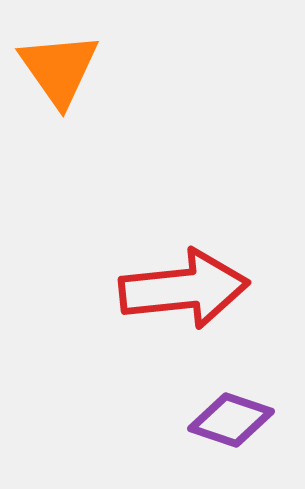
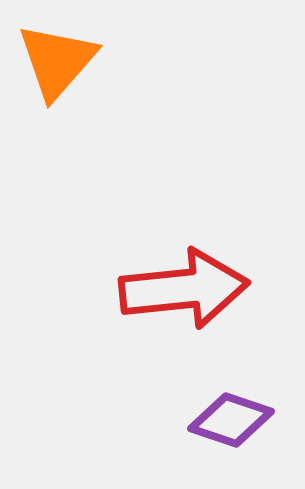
orange triangle: moved 2 px left, 8 px up; rotated 16 degrees clockwise
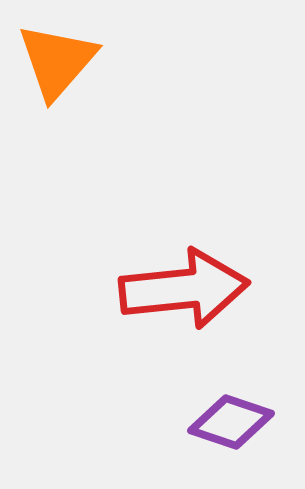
purple diamond: moved 2 px down
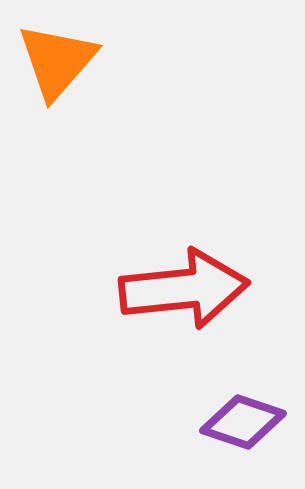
purple diamond: moved 12 px right
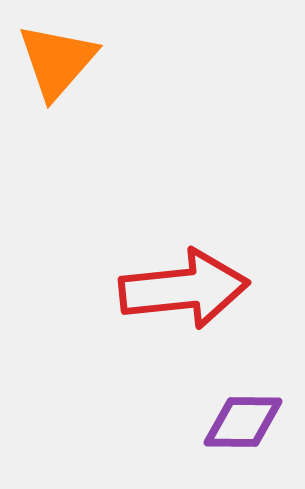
purple diamond: rotated 18 degrees counterclockwise
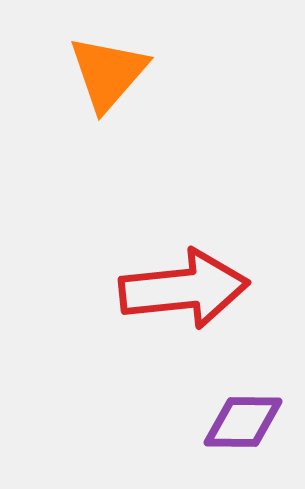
orange triangle: moved 51 px right, 12 px down
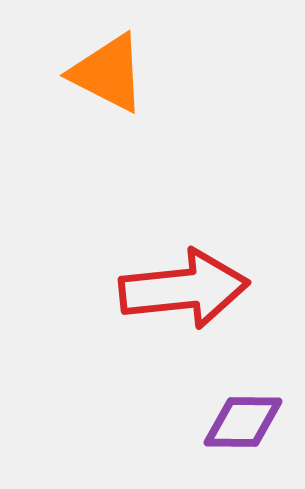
orange triangle: rotated 44 degrees counterclockwise
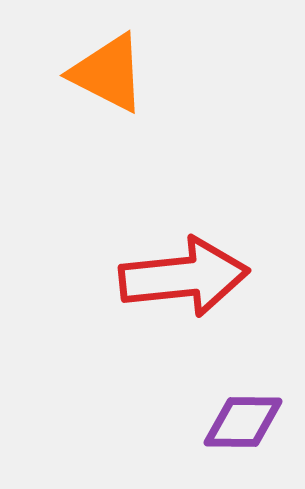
red arrow: moved 12 px up
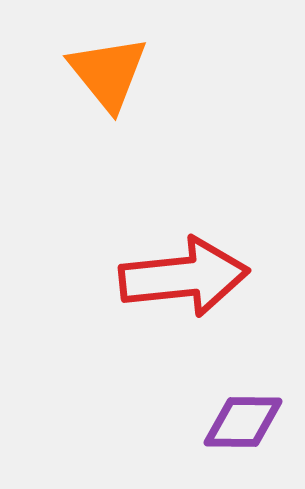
orange triangle: rotated 24 degrees clockwise
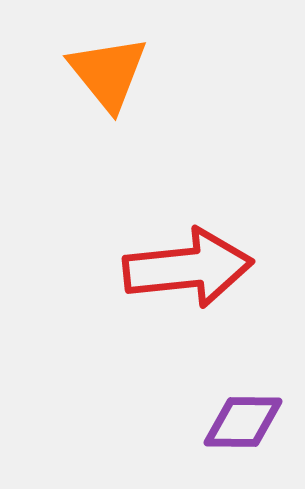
red arrow: moved 4 px right, 9 px up
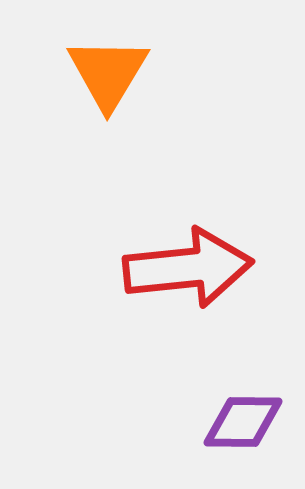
orange triangle: rotated 10 degrees clockwise
